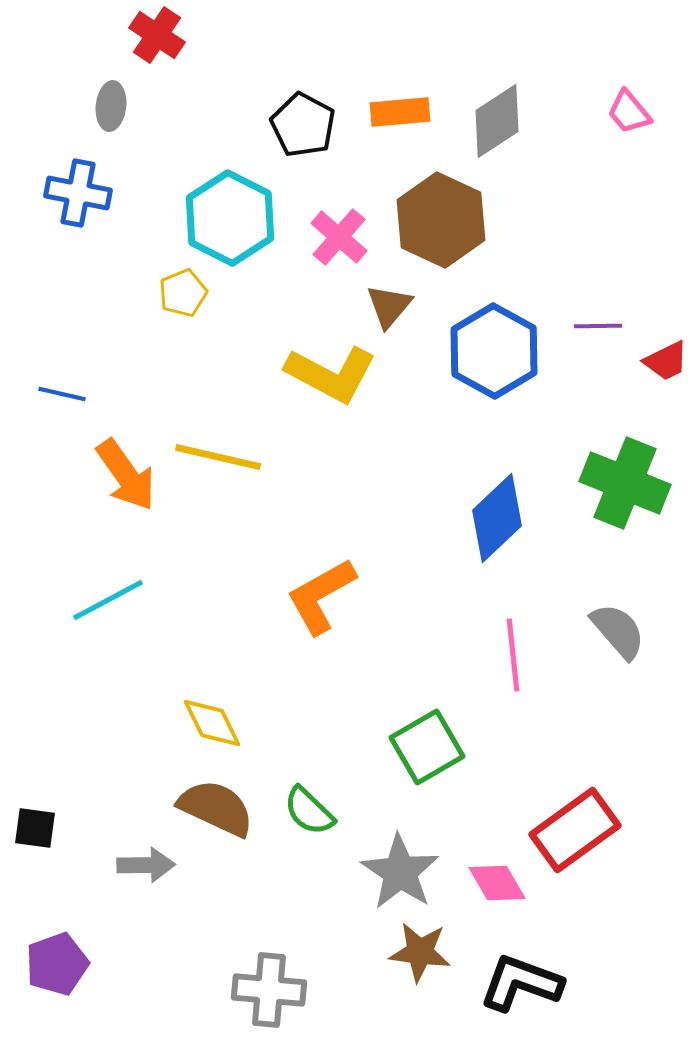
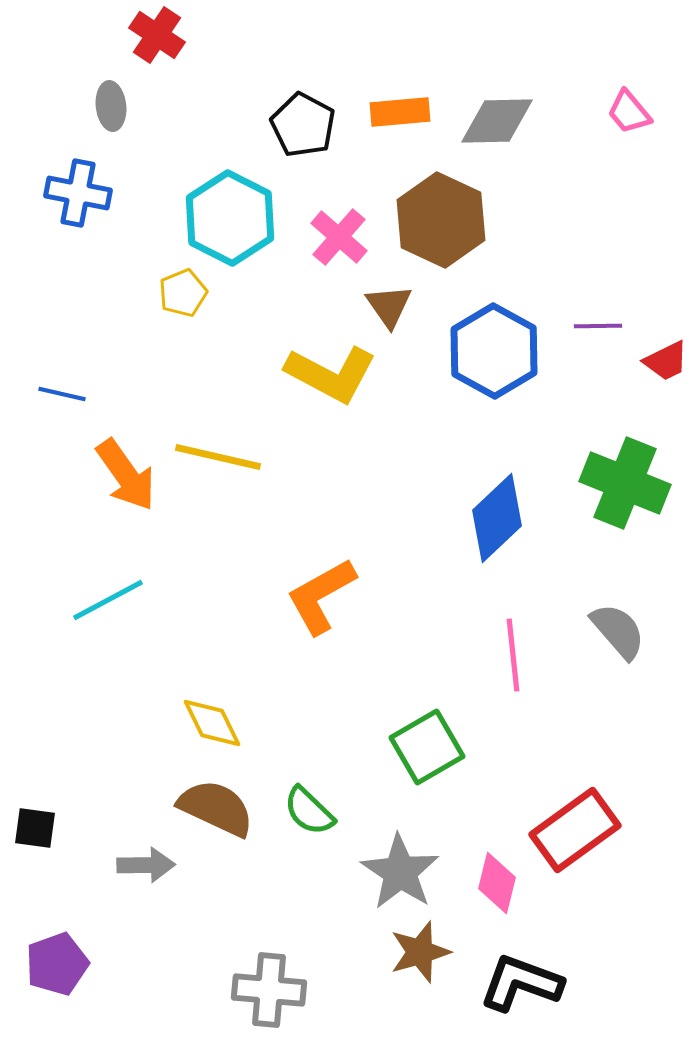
gray ellipse: rotated 12 degrees counterclockwise
gray diamond: rotated 32 degrees clockwise
brown triangle: rotated 15 degrees counterclockwise
pink diamond: rotated 44 degrees clockwise
brown star: rotated 24 degrees counterclockwise
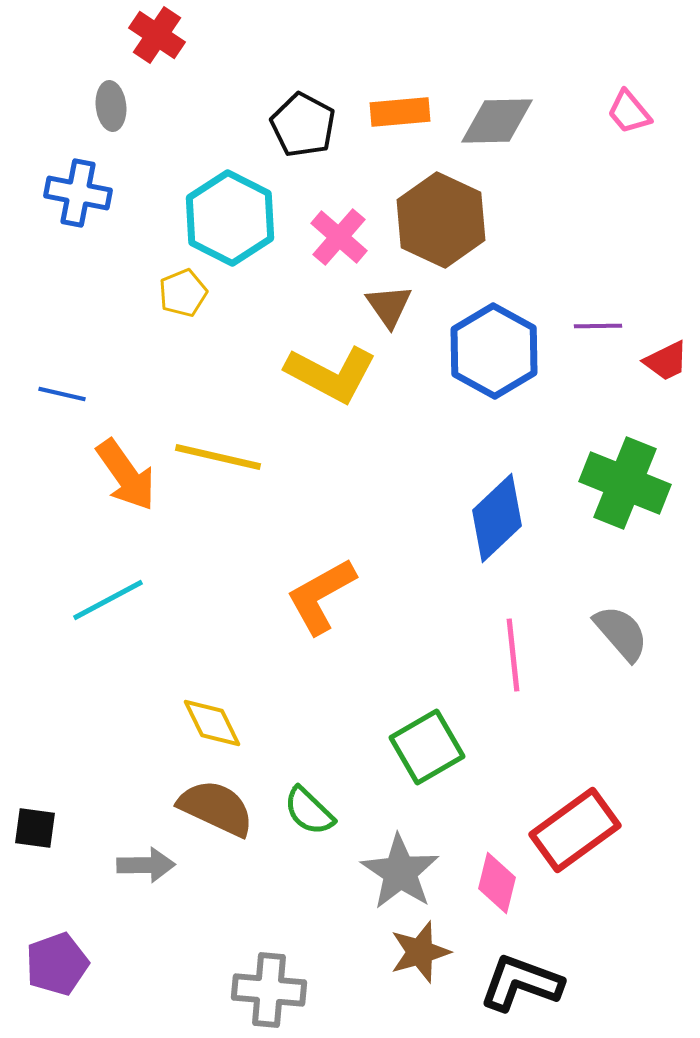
gray semicircle: moved 3 px right, 2 px down
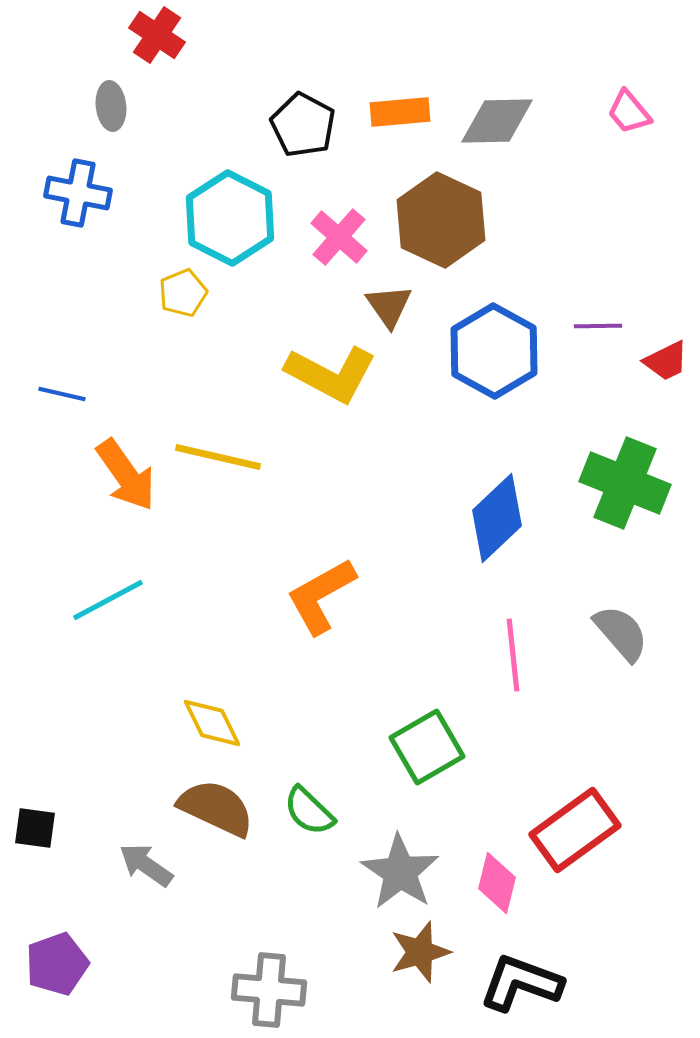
gray arrow: rotated 144 degrees counterclockwise
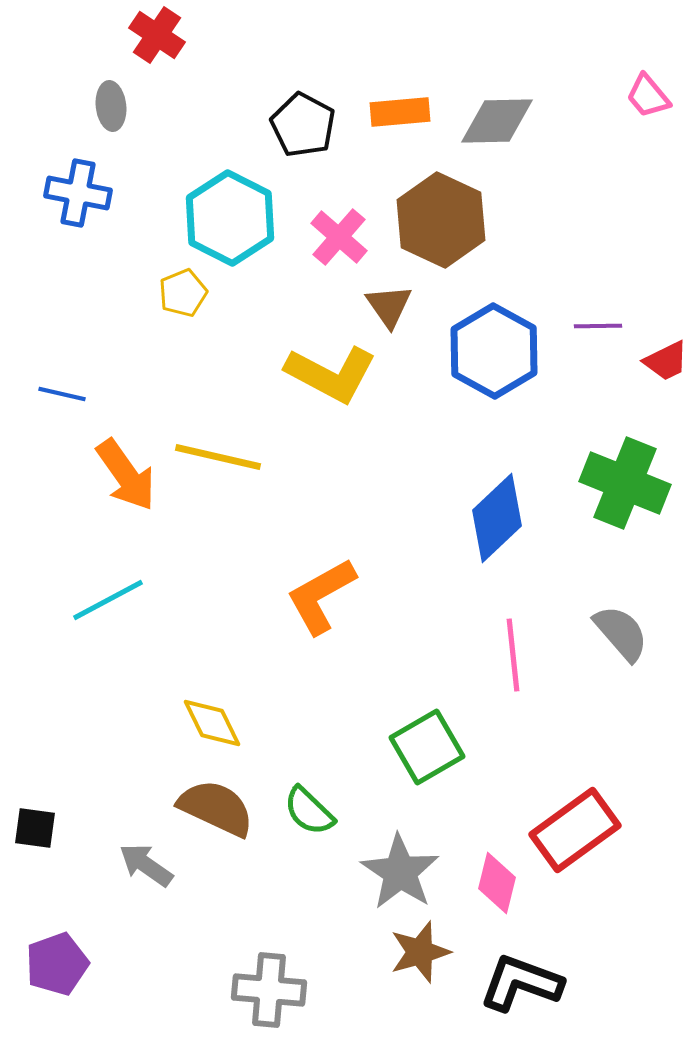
pink trapezoid: moved 19 px right, 16 px up
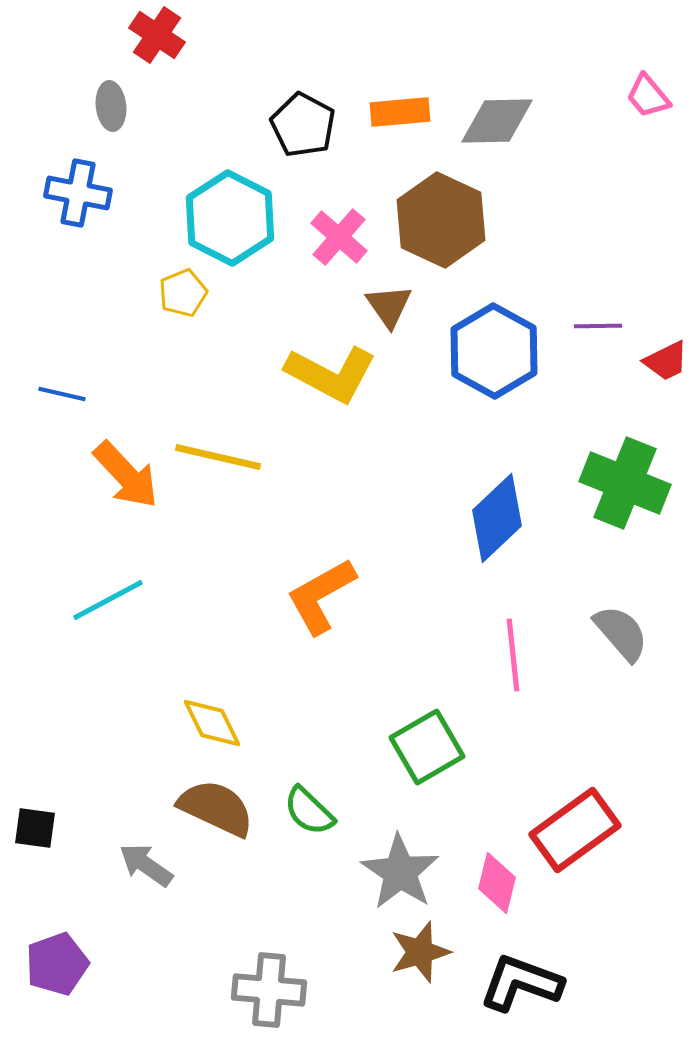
orange arrow: rotated 8 degrees counterclockwise
